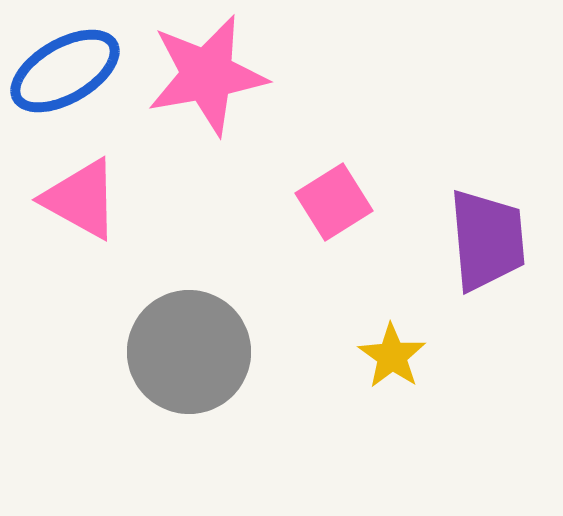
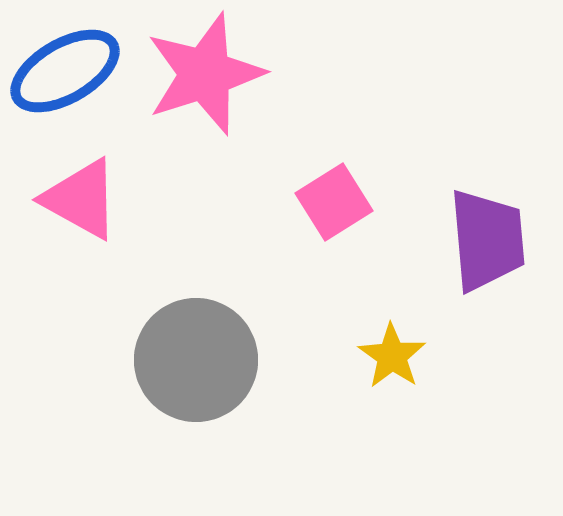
pink star: moved 2 px left, 1 px up; rotated 8 degrees counterclockwise
gray circle: moved 7 px right, 8 px down
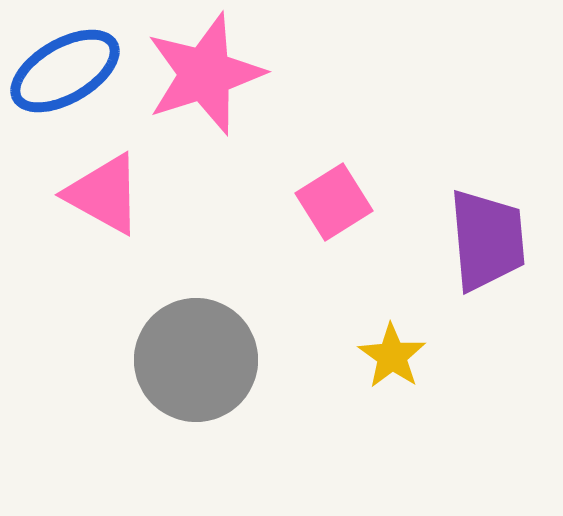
pink triangle: moved 23 px right, 5 px up
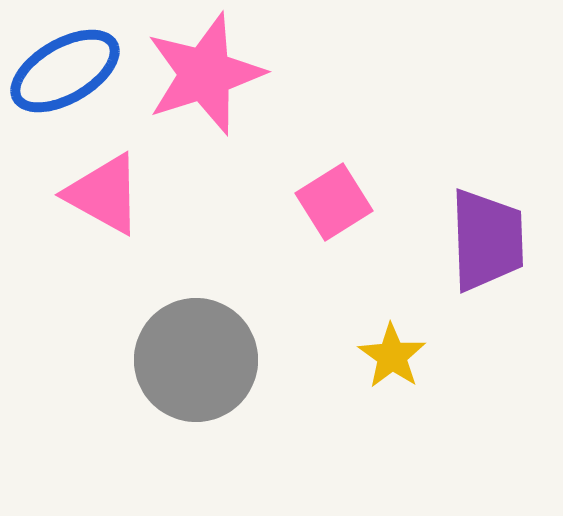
purple trapezoid: rotated 3 degrees clockwise
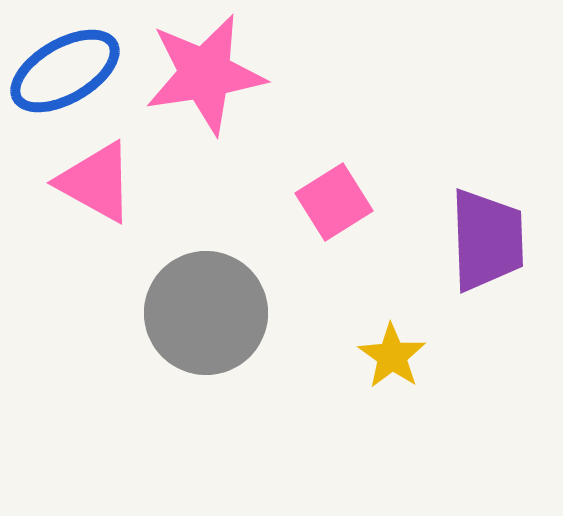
pink star: rotated 9 degrees clockwise
pink triangle: moved 8 px left, 12 px up
gray circle: moved 10 px right, 47 px up
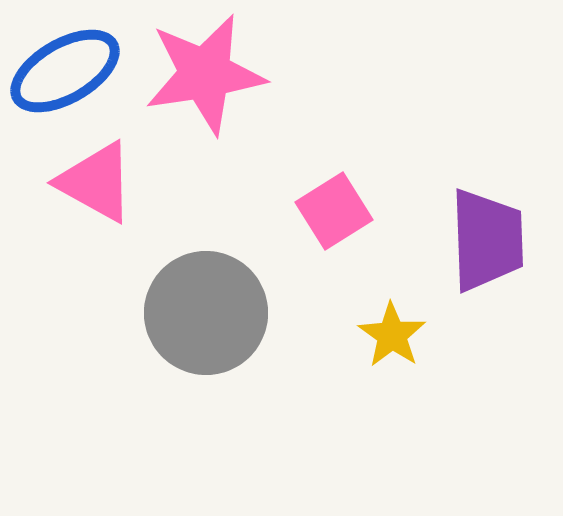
pink square: moved 9 px down
yellow star: moved 21 px up
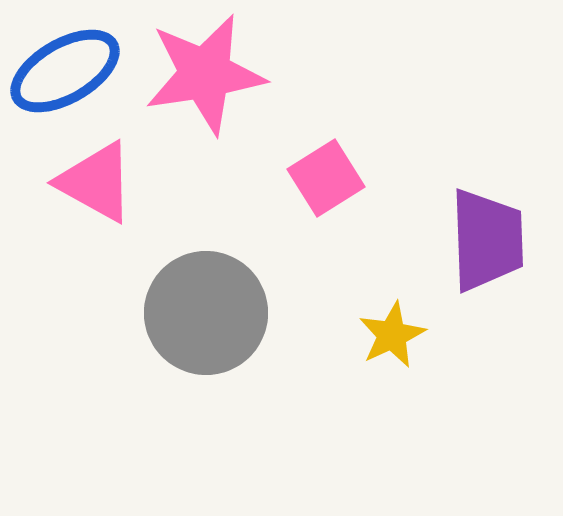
pink square: moved 8 px left, 33 px up
yellow star: rotated 12 degrees clockwise
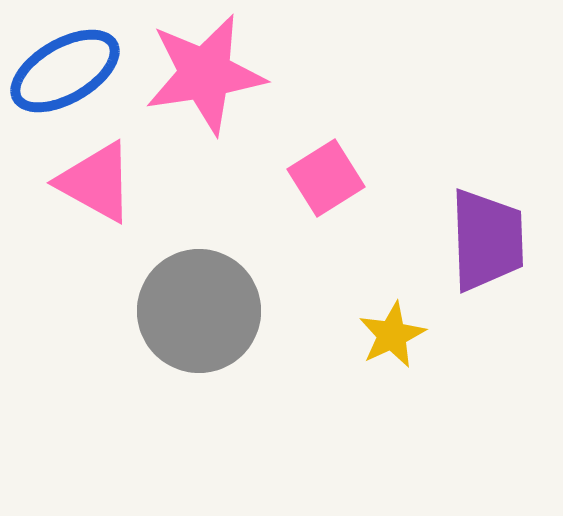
gray circle: moved 7 px left, 2 px up
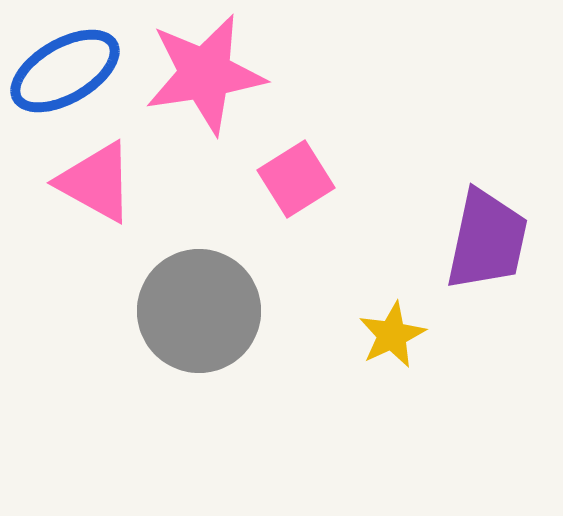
pink square: moved 30 px left, 1 px down
purple trapezoid: rotated 14 degrees clockwise
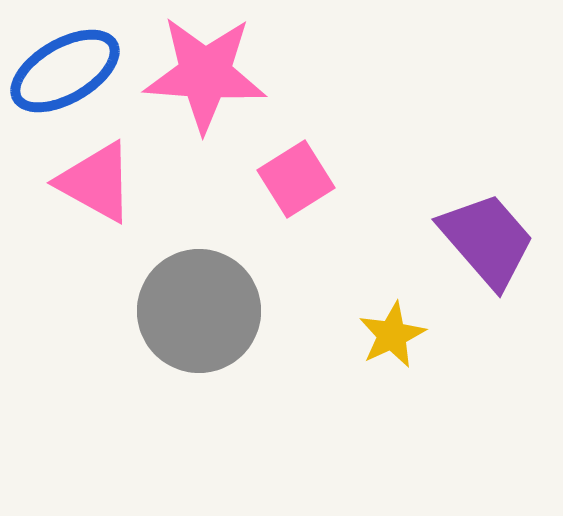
pink star: rotated 13 degrees clockwise
purple trapezoid: rotated 53 degrees counterclockwise
